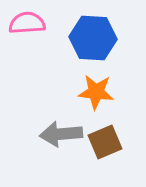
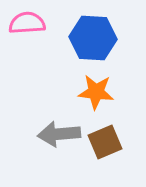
gray arrow: moved 2 px left
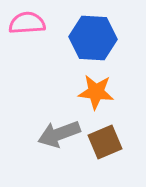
gray arrow: rotated 15 degrees counterclockwise
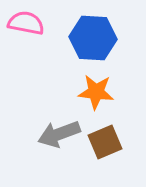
pink semicircle: moved 1 px left; rotated 15 degrees clockwise
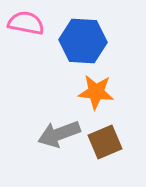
blue hexagon: moved 10 px left, 3 px down
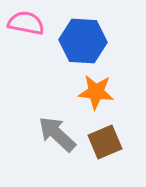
gray arrow: moved 2 px left; rotated 63 degrees clockwise
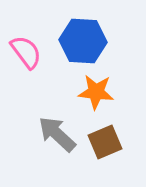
pink semicircle: moved 29 px down; rotated 42 degrees clockwise
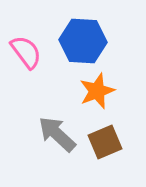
orange star: moved 1 px right, 1 px up; rotated 27 degrees counterclockwise
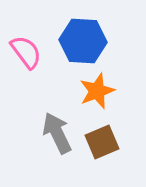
gray arrow: moved 1 px up; rotated 21 degrees clockwise
brown square: moved 3 px left
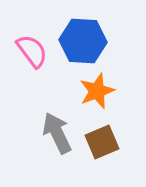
pink semicircle: moved 6 px right, 1 px up
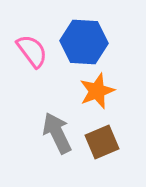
blue hexagon: moved 1 px right, 1 px down
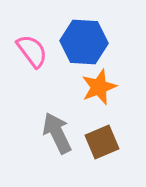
orange star: moved 2 px right, 4 px up
